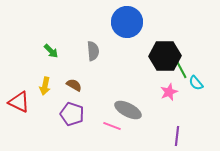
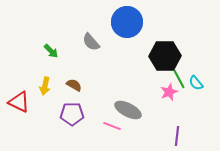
gray semicircle: moved 2 px left, 9 px up; rotated 144 degrees clockwise
green line: moved 2 px left, 10 px down
purple pentagon: rotated 20 degrees counterclockwise
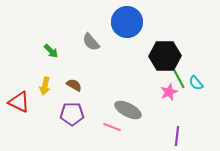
pink line: moved 1 px down
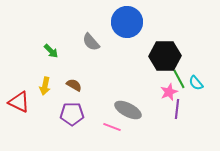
purple line: moved 27 px up
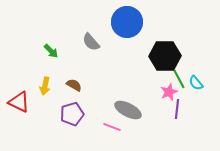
purple pentagon: rotated 15 degrees counterclockwise
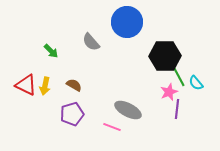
green line: moved 2 px up
red triangle: moved 7 px right, 17 px up
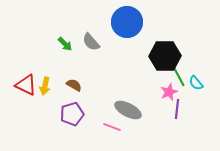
green arrow: moved 14 px right, 7 px up
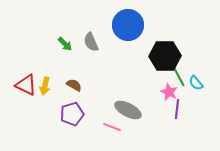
blue circle: moved 1 px right, 3 px down
gray semicircle: rotated 18 degrees clockwise
pink star: rotated 24 degrees counterclockwise
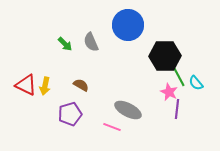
brown semicircle: moved 7 px right
purple pentagon: moved 2 px left
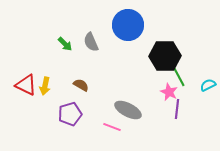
cyan semicircle: moved 12 px right, 2 px down; rotated 105 degrees clockwise
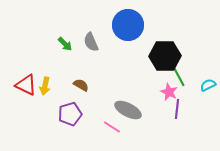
pink line: rotated 12 degrees clockwise
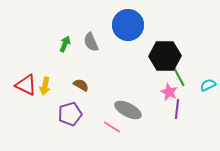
green arrow: rotated 112 degrees counterclockwise
